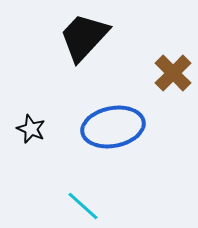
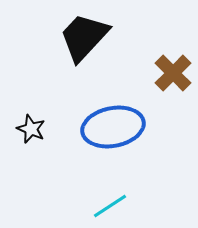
cyan line: moved 27 px right; rotated 75 degrees counterclockwise
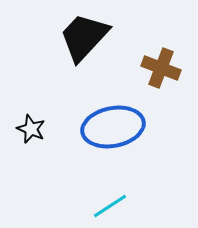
brown cross: moved 12 px left, 5 px up; rotated 24 degrees counterclockwise
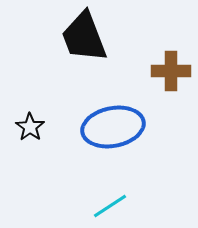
black trapezoid: rotated 64 degrees counterclockwise
brown cross: moved 10 px right, 3 px down; rotated 21 degrees counterclockwise
black star: moved 1 px left, 2 px up; rotated 12 degrees clockwise
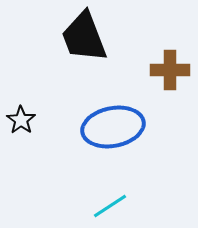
brown cross: moved 1 px left, 1 px up
black star: moved 9 px left, 7 px up
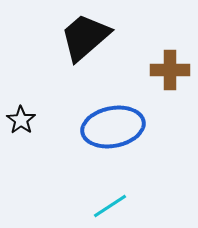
black trapezoid: moved 1 px right; rotated 70 degrees clockwise
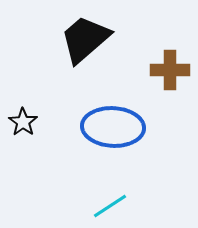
black trapezoid: moved 2 px down
black star: moved 2 px right, 2 px down
blue ellipse: rotated 14 degrees clockwise
